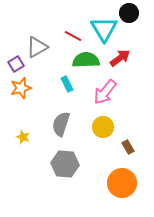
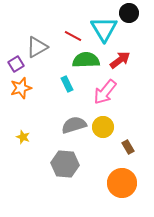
red arrow: moved 2 px down
gray semicircle: moved 13 px right, 1 px down; rotated 55 degrees clockwise
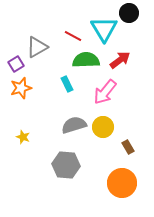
gray hexagon: moved 1 px right, 1 px down
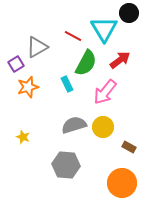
green semicircle: moved 3 px down; rotated 120 degrees clockwise
orange star: moved 7 px right, 1 px up
brown rectangle: moved 1 px right; rotated 32 degrees counterclockwise
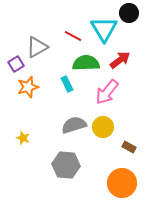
green semicircle: rotated 120 degrees counterclockwise
pink arrow: moved 2 px right
yellow star: moved 1 px down
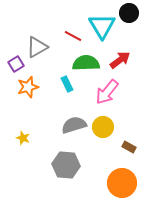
cyan triangle: moved 2 px left, 3 px up
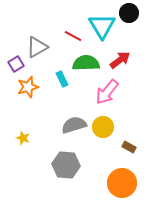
cyan rectangle: moved 5 px left, 5 px up
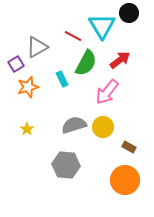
green semicircle: rotated 120 degrees clockwise
yellow star: moved 4 px right, 9 px up; rotated 16 degrees clockwise
orange circle: moved 3 px right, 3 px up
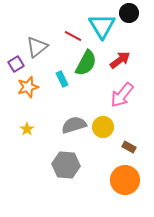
gray triangle: rotated 10 degrees counterclockwise
pink arrow: moved 15 px right, 3 px down
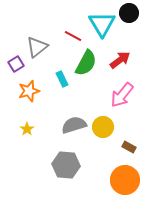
cyan triangle: moved 2 px up
orange star: moved 1 px right, 4 px down
